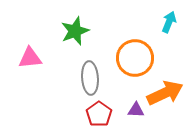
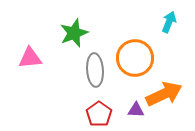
green star: moved 1 px left, 2 px down
gray ellipse: moved 5 px right, 8 px up
orange arrow: moved 1 px left, 1 px down
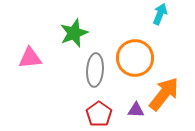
cyan arrow: moved 9 px left, 8 px up
gray ellipse: rotated 8 degrees clockwise
orange arrow: rotated 27 degrees counterclockwise
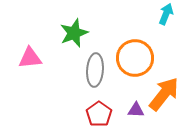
cyan arrow: moved 6 px right
